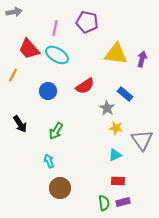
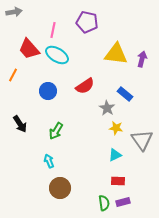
pink line: moved 2 px left, 2 px down
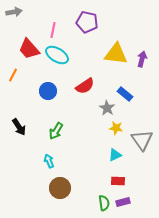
black arrow: moved 1 px left, 3 px down
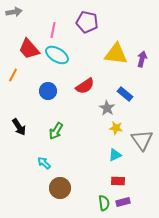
cyan arrow: moved 5 px left, 2 px down; rotated 24 degrees counterclockwise
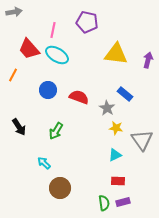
purple arrow: moved 6 px right, 1 px down
red semicircle: moved 6 px left, 11 px down; rotated 126 degrees counterclockwise
blue circle: moved 1 px up
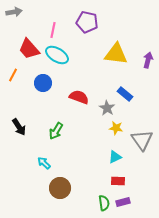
blue circle: moved 5 px left, 7 px up
cyan triangle: moved 2 px down
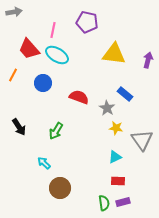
yellow triangle: moved 2 px left
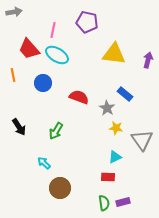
orange line: rotated 40 degrees counterclockwise
red rectangle: moved 10 px left, 4 px up
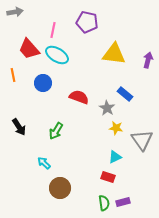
gray arrow: moved 1 px right
red rectangle: rotated 16 degrees clockwise
